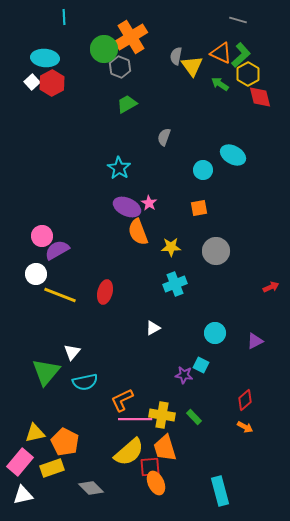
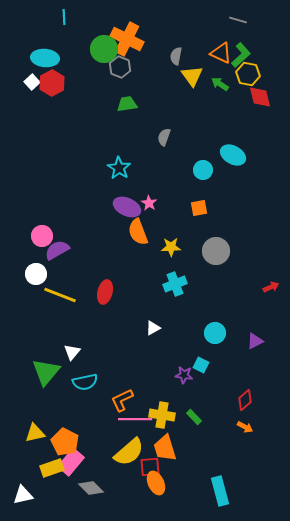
orange cross at (131, 37): moved 4 px left, 2 px down; rotated 32 degrees counterclockwise
yellow triangle at (192, 66): moved 10 px down
yellow hexagon at (248, 74): rotated 20 degrees counterclockwise
green trapezoid at (127, 104): rotated 20 degrees clockwise
pink rectangle at (20, 462): moved 51 px right
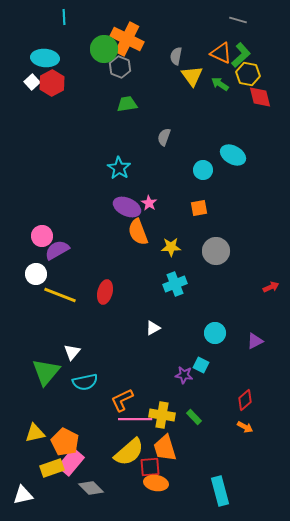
orange ellipse at (156, 483): rotated 55 degrees counterclockwise
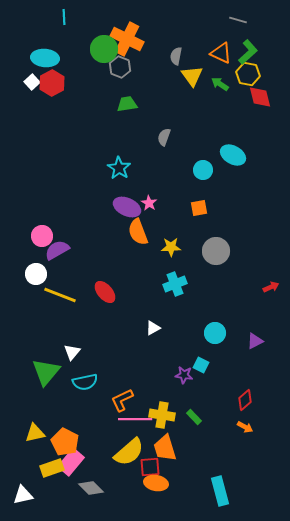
green L-shape at (241, 55): moved 7 px right, 3 px up
red ellipse at (105, 292): rotated 55 degrees counterclockwise
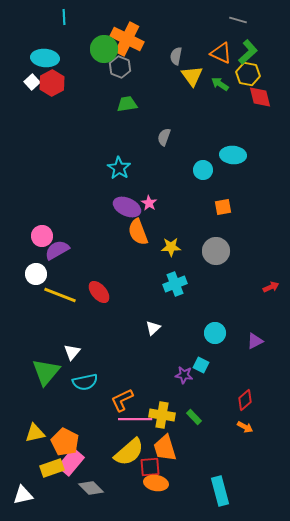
cyan ellipse at (233, 155): rotated 25 degrees counterclockwise
orange square at (199, 208): moved 24 px right, 1 px up
red ellipse at (105, 292): moved 6 px left
white triangle at (153, 328): rotated 14 degrees counterclockwise
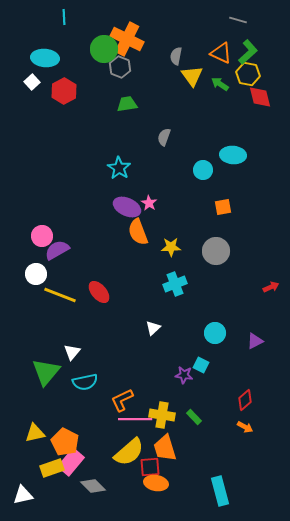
red hexagon at (52, 83): moved 12 px right, 8 px down
gray diamond at (91, 488): moved 2 px right, 2 px up
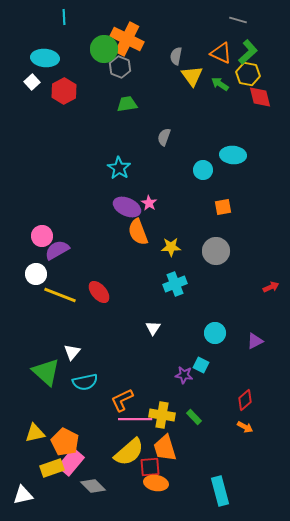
white triangle at (153, 328): rotated 14 degrees counterclockwise
green triangle at (46, 372): rotated 28 degrees counterclockwise
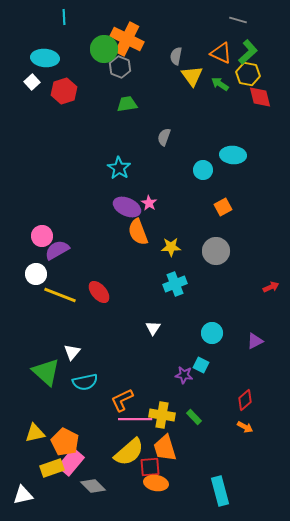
red hexagon at (64, 91): rotated 10 degrees clockwise
orange square at (223, 207): rotated 18 degrees counterclockwise
cyan circle at (215, 333): moved 3 px left
